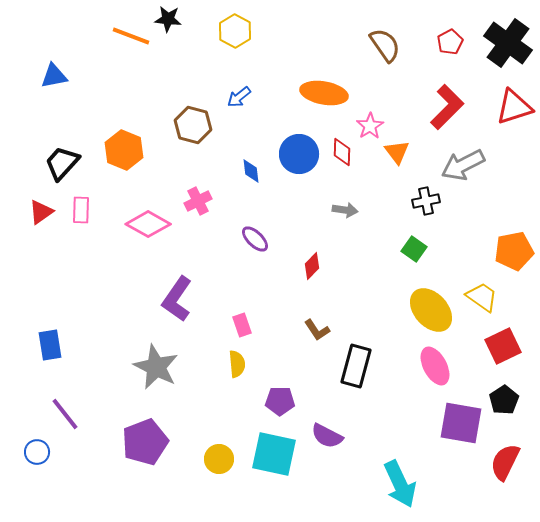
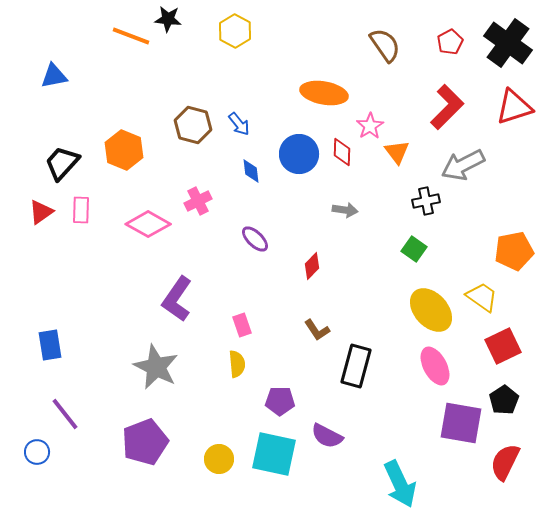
blue arrow at (239, 97): moved 27 px down; rotated 90 degrees counterclockwise
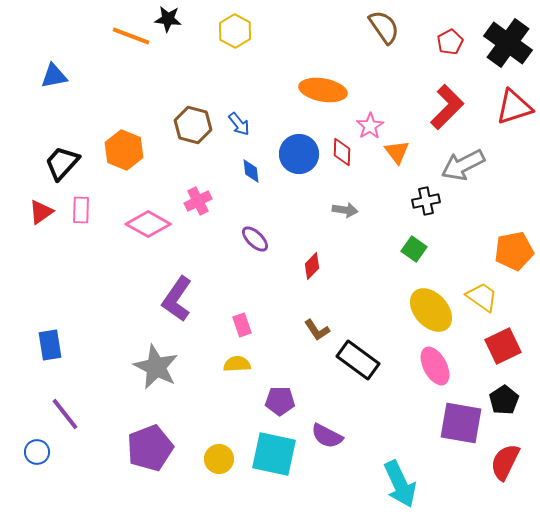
brown semicircle at (385, 45): moved 1 px left, 18 px up
orange ellipse at (324, 93): moved 1 px left, 3 px up
yellow semicircle at (237, 364): rotated 88 degrees counterclockwise
black rectangle at (356, 366): moved 2 px right, 6 px up; rotated 69 degrees counterclockwise
purple pentagon at (145, 442): moved 5 px right, 6 px down
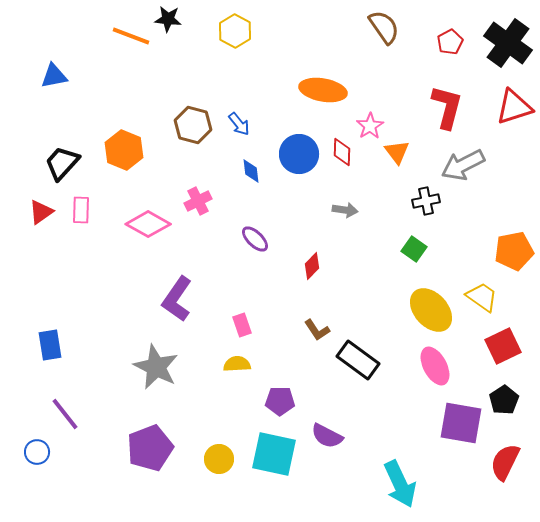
red L-shape at (447, 107): rotated 30 degrees counterclockwise
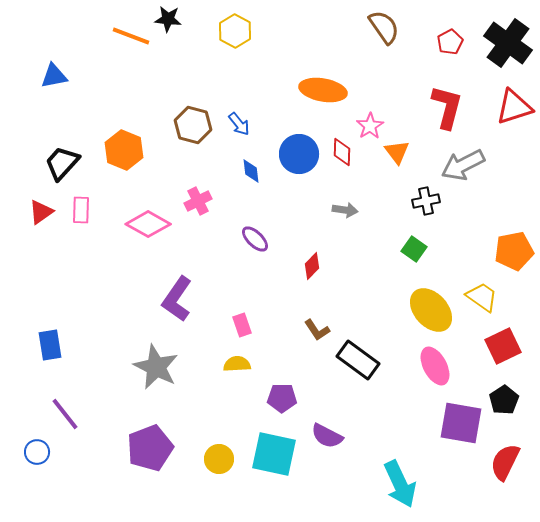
purple pentagon at (280, 401): moved 2 px right, 3 px up
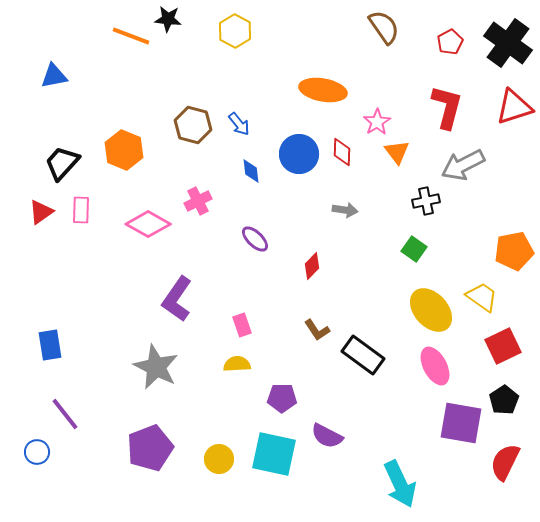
pink star at (370, 126): moved 7 px right, 4 px up
black rectangle at (358, 360): moved 5 px right, 5 px up
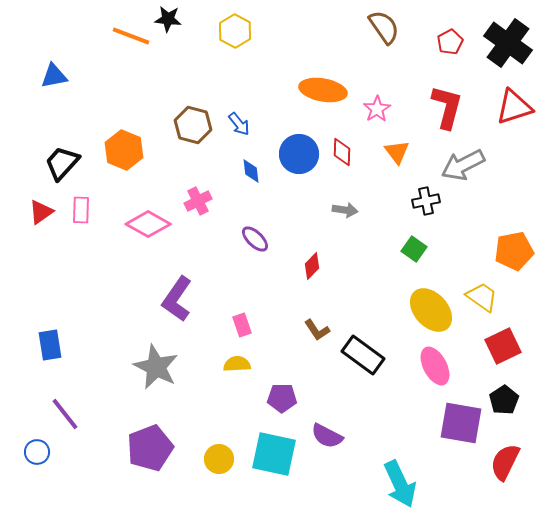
pink star at (377, 122): moved 13 px up
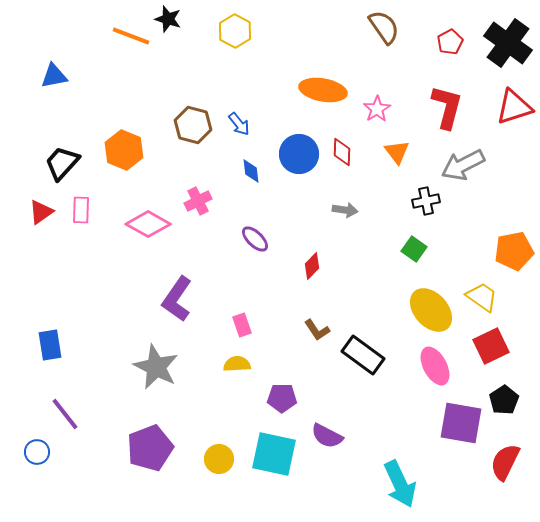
black star at (168, 19): rotated 12 degrees clockwise
red square at (503, 346): moved 12 px left
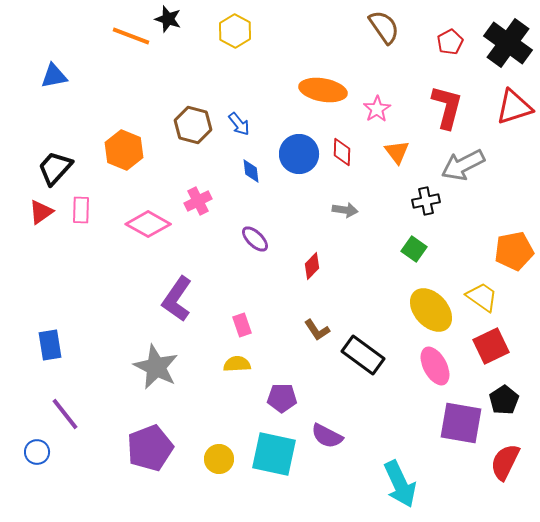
black trapezoid at (62, 163): moved 7 px left, 5 px down
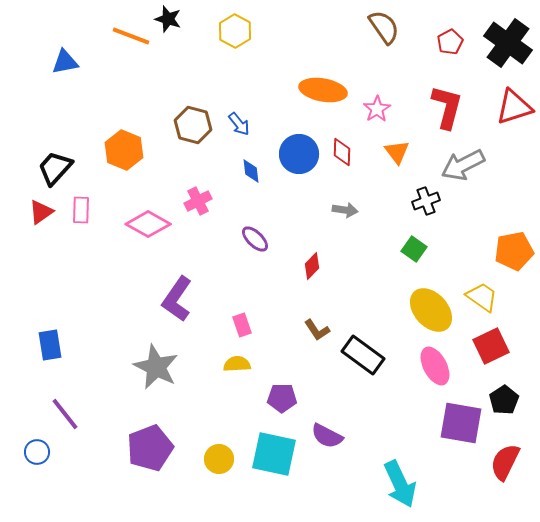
blue triangle at (54, 76): moved 11 px right, 14 px up
black cross at (426, 201): rotated 8 degrees counterclockwise
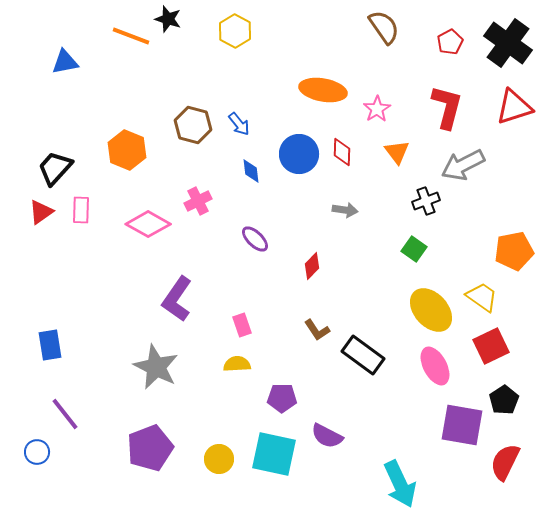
orange hexagon at (124, 150): moved 3 px right
purple square at (461, 423): moved 1 px right, 2 px down
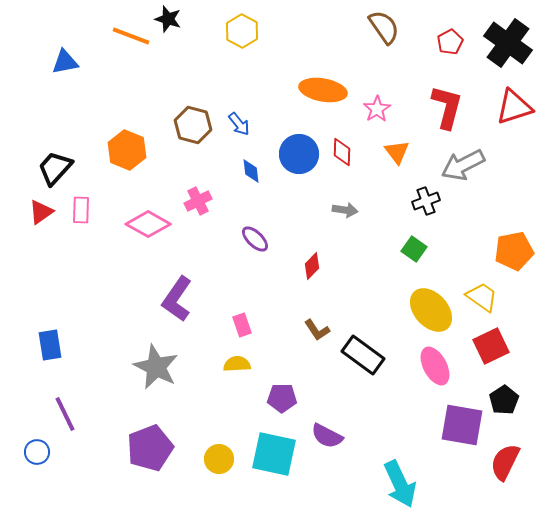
yellow hexagon at (235, 31): moved 7 px right
purple line at (65, 414): rotated 12 degrees clockwise
